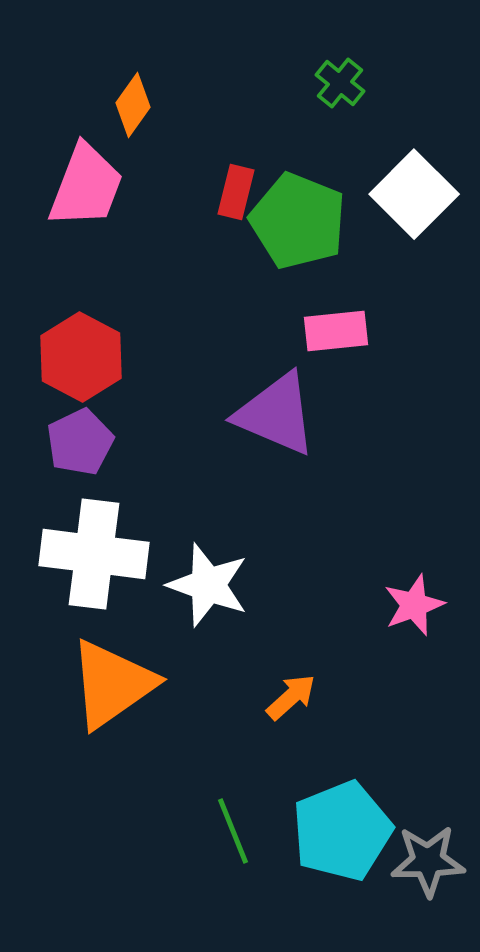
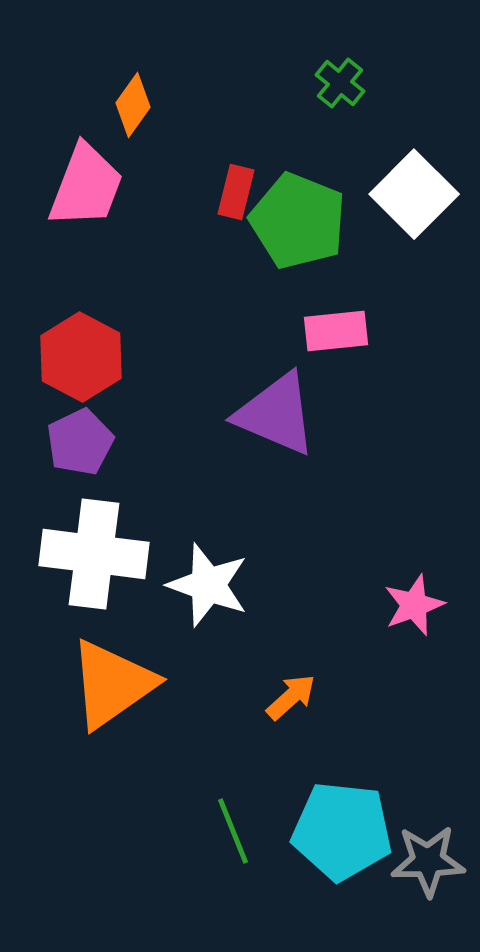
cyan pentagon: rotated 28 degrees clockwise
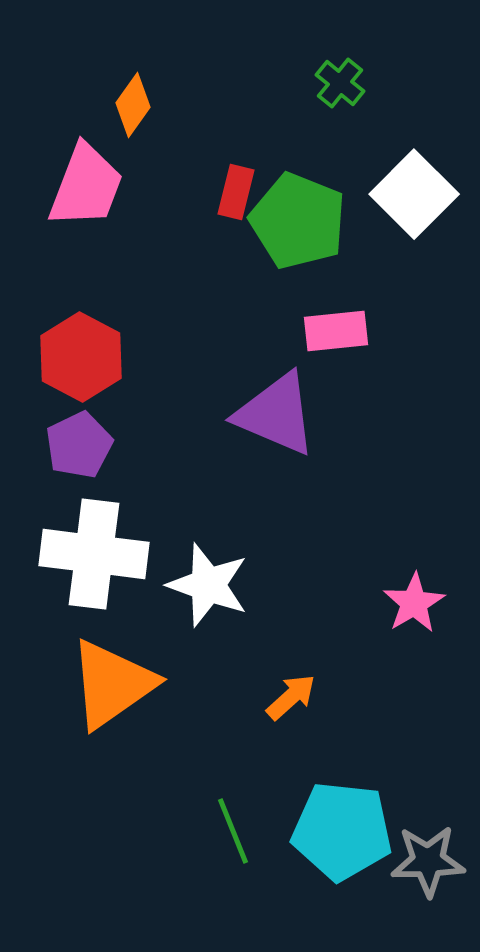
purple pentagon: moved 1 px left, 3 px down
pink star: moved 2 px up; rotated 10 degrees counterclockwise
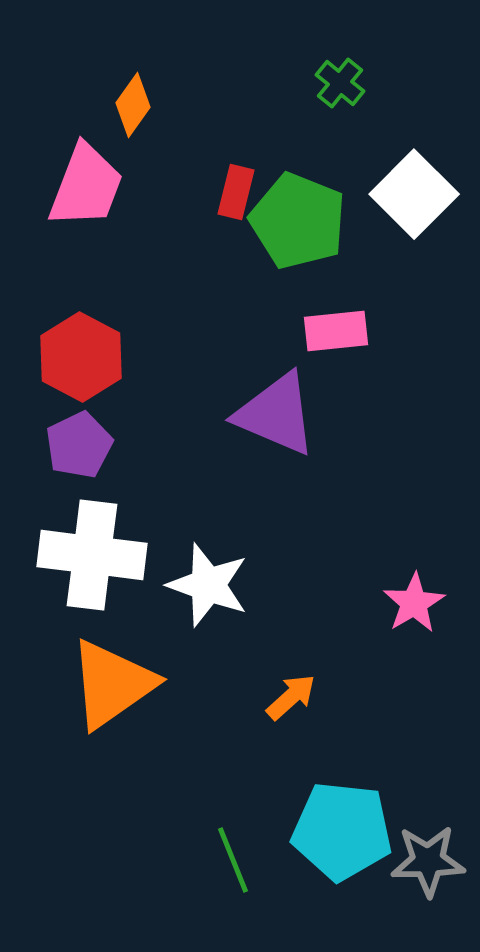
white cross: moved 2 px left, 1 px down
green line: moved 29 px down
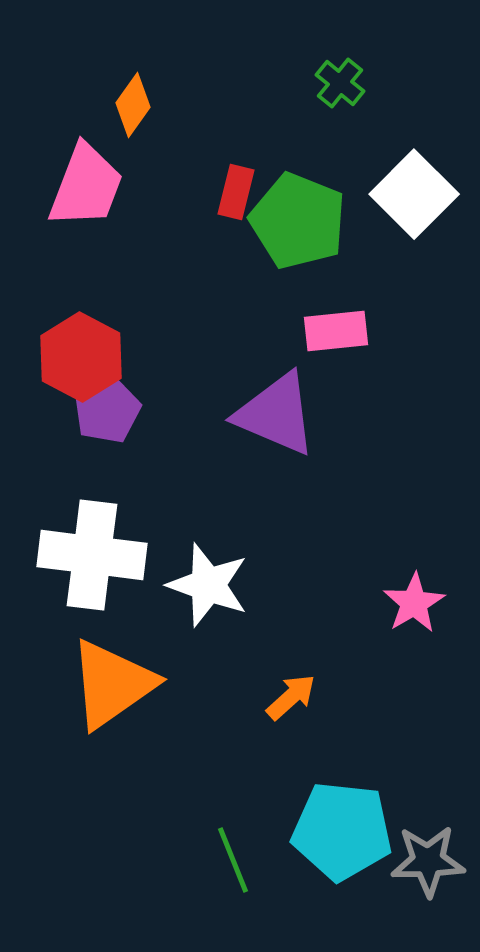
purple pentagon: moved 28 px right, 35 px up
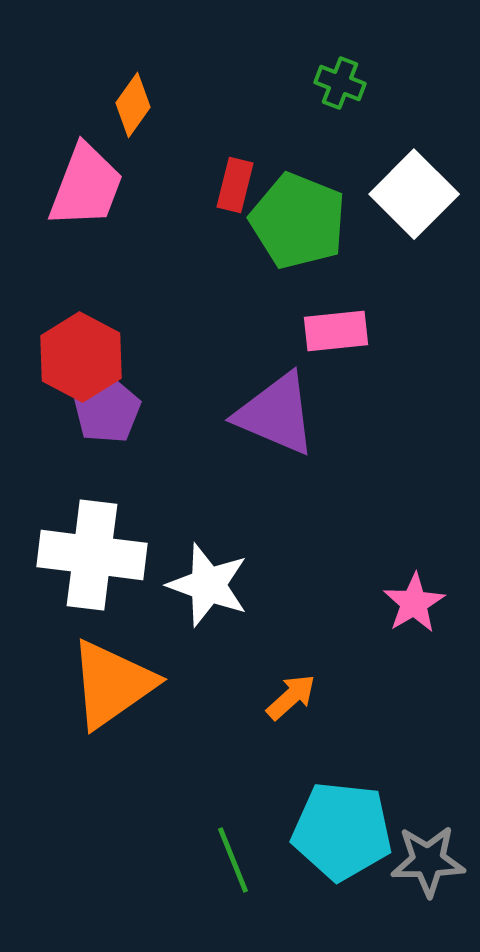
green cross: rotated 18 degrees counterclockwise
red rectangle: moved 1 px left, 7 px up
purple pentagon: rotated 6 degrees counterclockwise
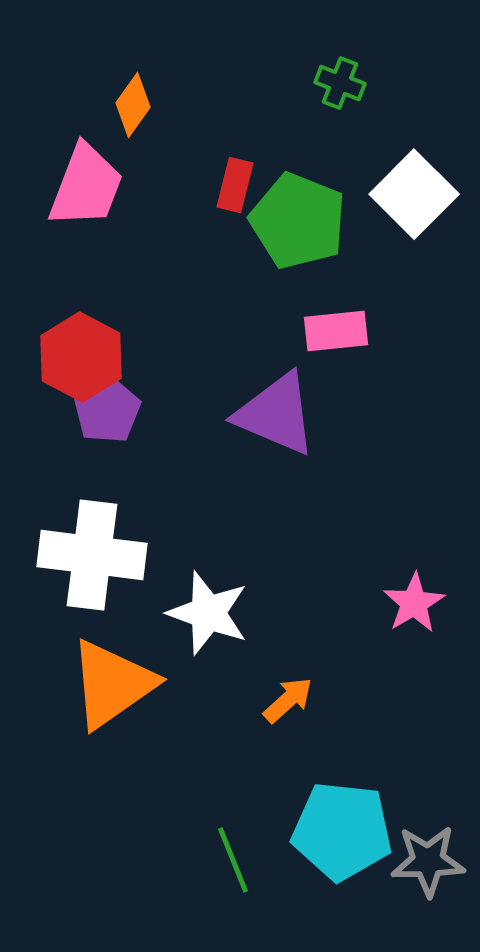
white star: moved 28 px down
orange arrow: moved 3 px left, 3 px down
